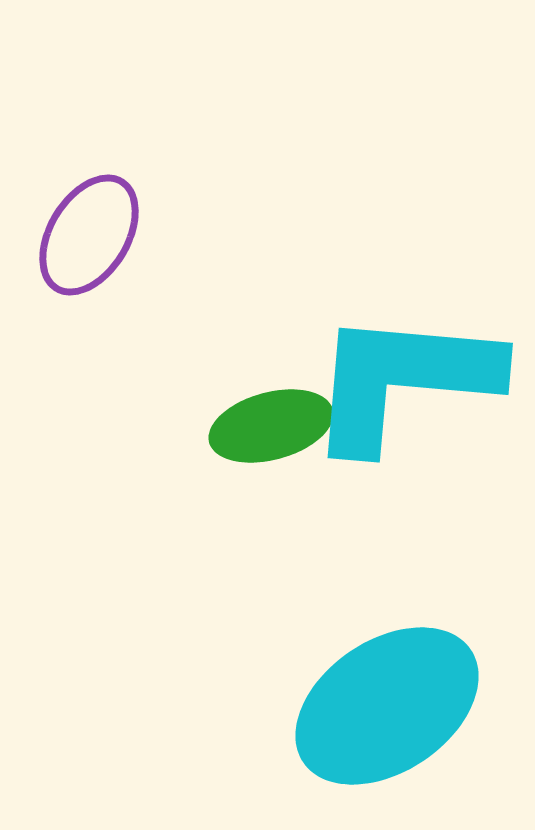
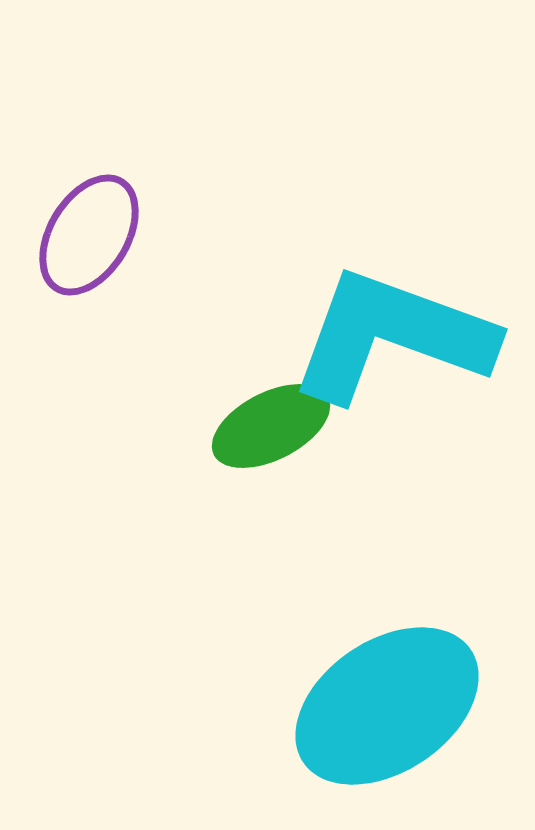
cyan L-shape: moved 11 px left, 44 px up; rotated 15 degrees clockwise
green ellipse: rotated 12 degrees counterclockwise
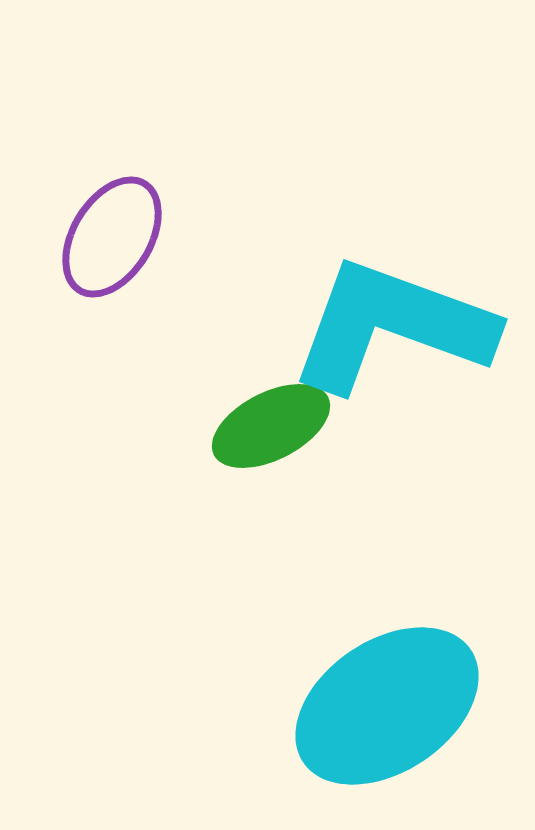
purple ellipse: moved 23 px right, 2 px down
cyan L-shape: moved 10 px up
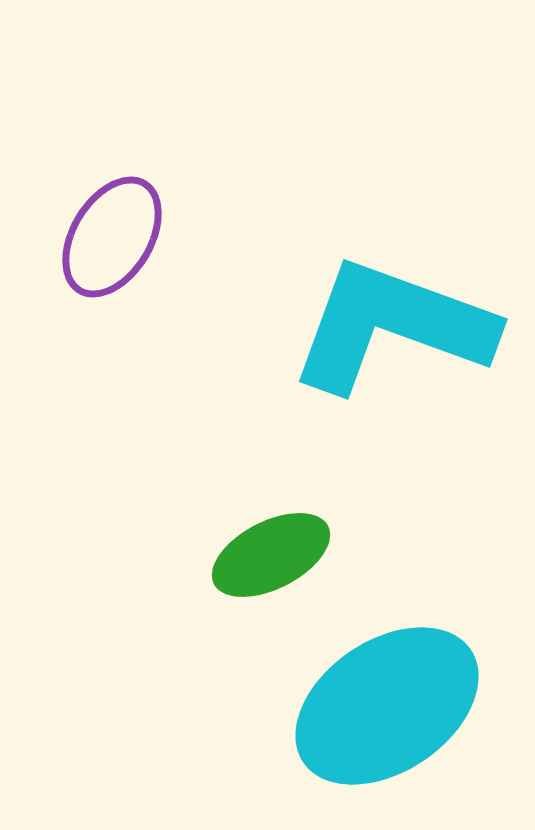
green ellipse: moved 129 px down
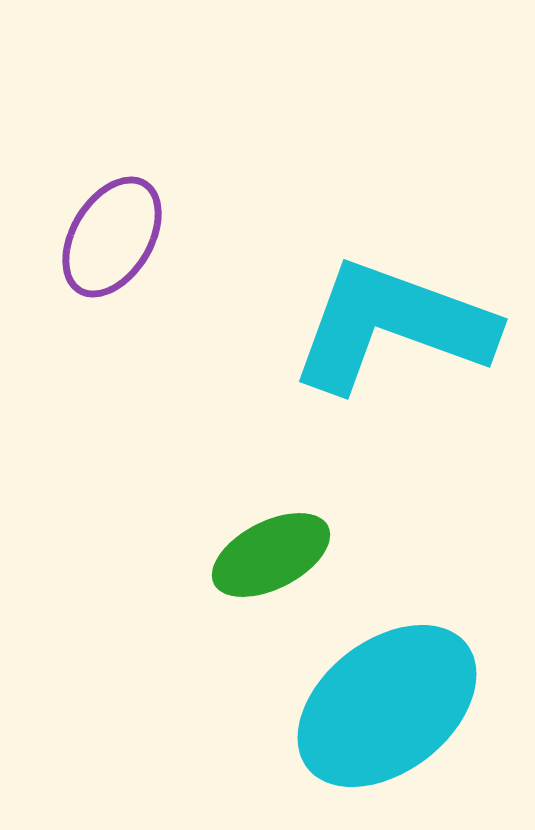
cyan ellipse: rotated 4 degrees counterclockwise
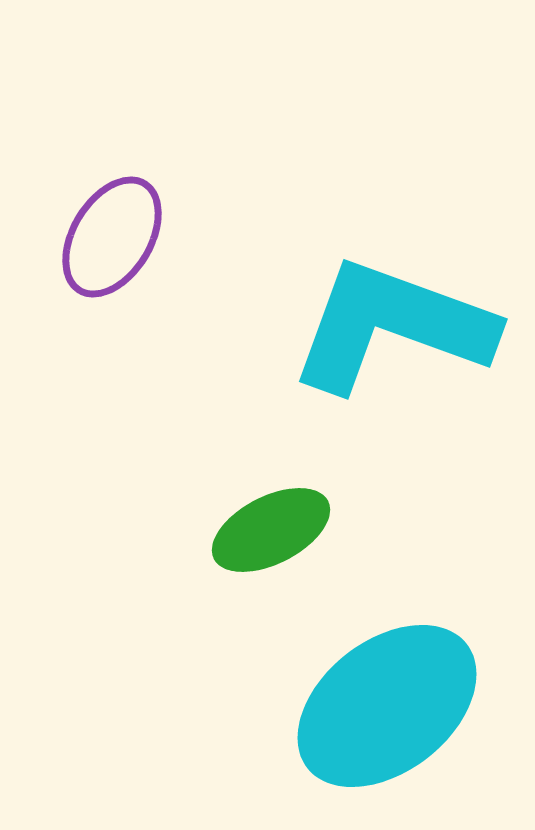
green ellipse: moved 25 px up
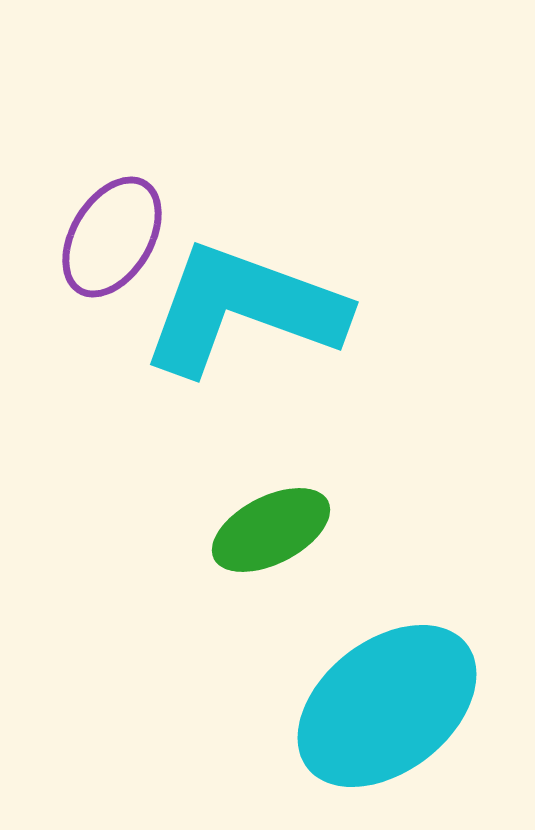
cyan L-shape: moved 149 px left, 17 px up
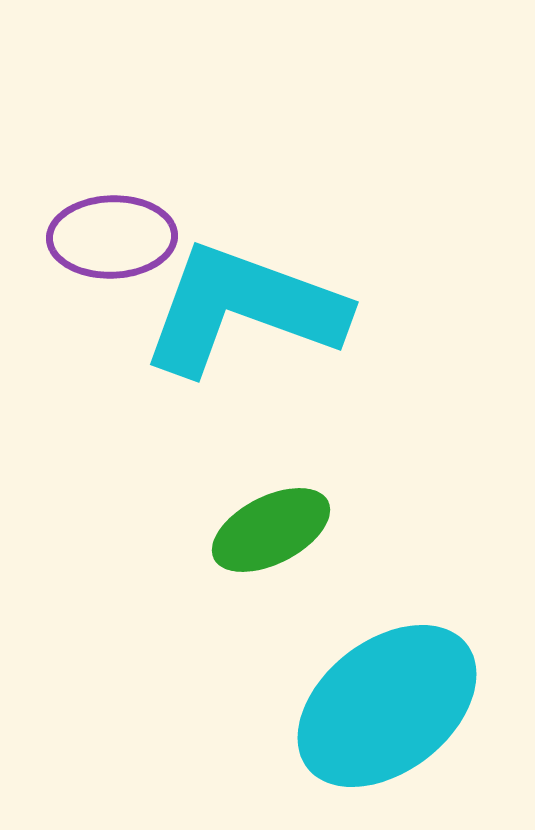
purple ellipse: rotated 57 degrees clockwise
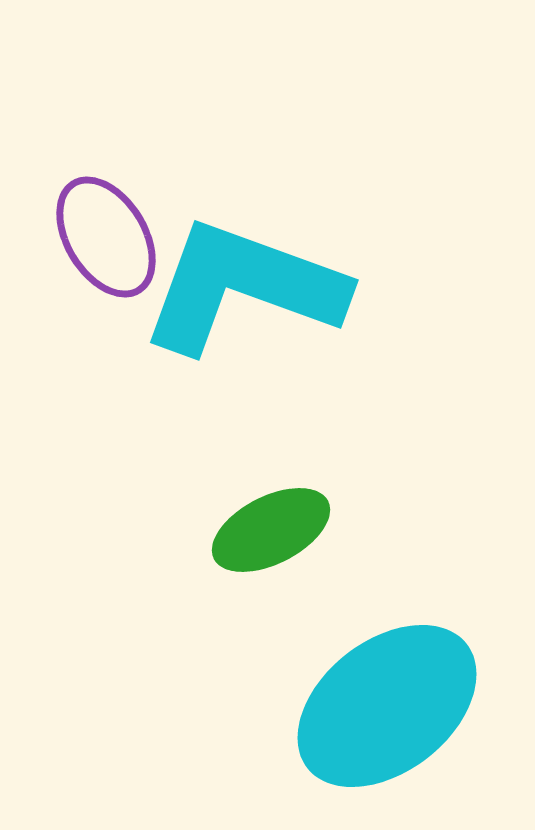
purple ellipse: moved 6 px left; rotated 61 degrees clockwise
cyan L-shape: moved 22 px up
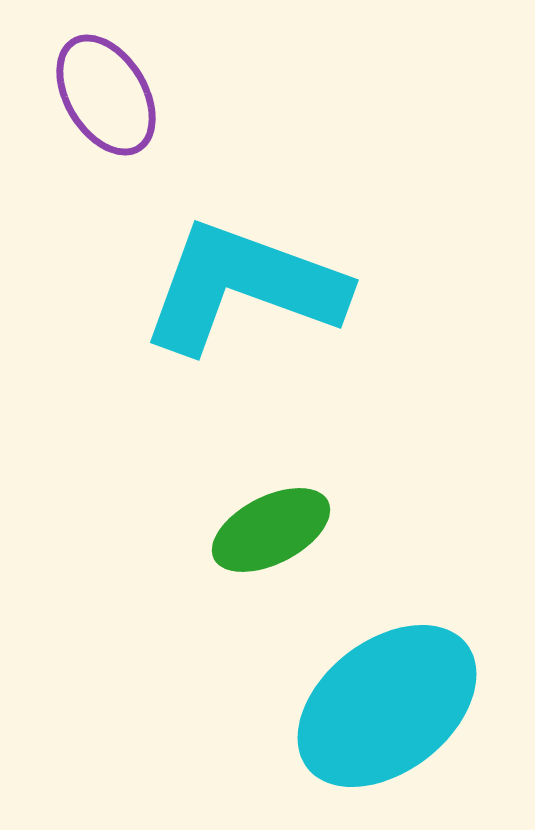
purple ellipse: moved 142 px up
